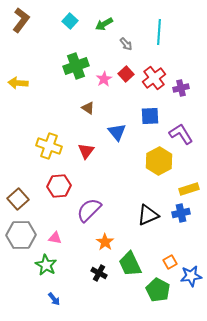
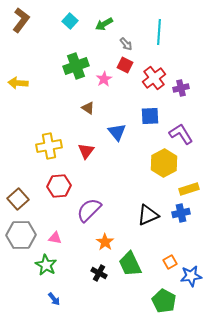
red square: moved 1 px left, 9 px up; rotated 21 degrees counterclockwise
yellow cross: rotated 30 degrees counterclockwise
yellow hexagon: moved 5 px right, 2 px down
green pentagon: moved 6 px right, 11 px down
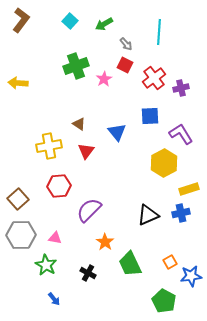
brown triangle: moved 9 px left, 16 px down
black cross: moved 11 px left
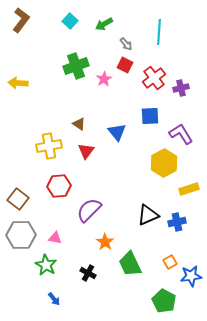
brown square: rotated 10 degrees counterclockwise
blue cross: moved 4 px left, 9 px down
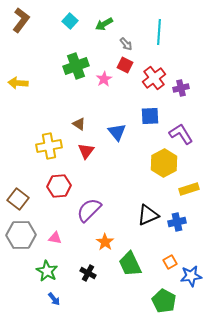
green star: moved 1 px right, 6 px down
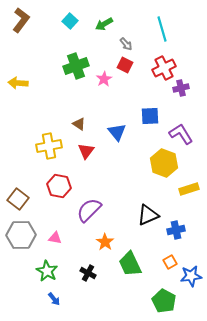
cyan line: moved 3 px right, 3 px up; rotated 20 degrees counterclockwise
red cross: moved 10 px right, 10 px up; rotated 10 degrees clockwise
yellow hexagon: rotated 12 degrees counterclockwise
red hexagon: rotated 15 degrees clockwise
blue cross: moved 1 px left, 8 px down
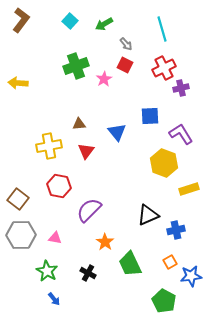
brown triangle: rotated 40 degrees counterclockwise
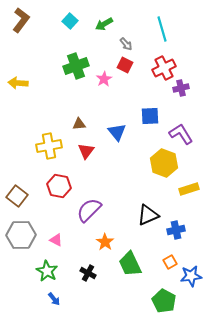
brown square: moved 1 px left, 3 px up
pink triangle: moved 1 px right, 2 px down; rotated 16 degrees clockwise
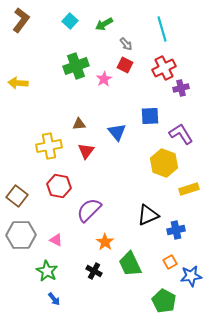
black cross: moved 6 px right, 2 px up
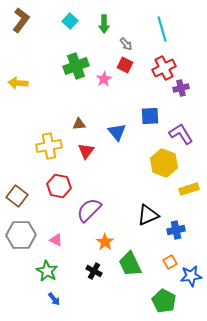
green arrow: rotated 60 degrees counterclockwise
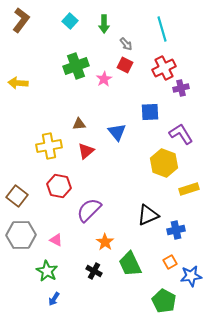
blue square: moved 4 px up
red triangle: rotated 12 degrees clockwise
blue arrow: rotated 72 degrees clockwise
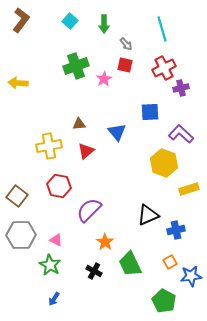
red square: rotated 14 degrees counterclockwise
purple L-shape: rotated 15 degrees counterclockwise
green star: moved 3 px right, 6 px up
